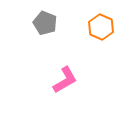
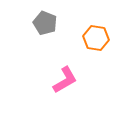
orange hexagon: moved 5 px left, 11 px down; rotated 15 degrees counterclockwise
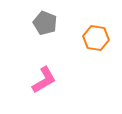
pink L-shape: moved 21 px left
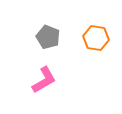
gray pentagon: moved 3 px right, 14 px down
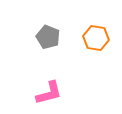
pink L-shape: moved 5 px right, 13 px down; rotated 16 degrees clockwise
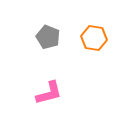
orange hexagon: moved 2 px left
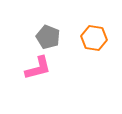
pink L-shape: moved 11 px left, 25 px up
